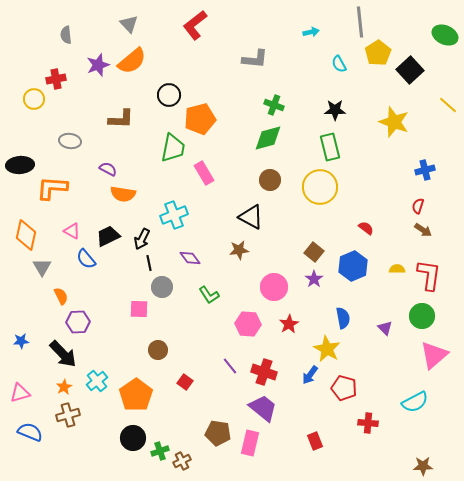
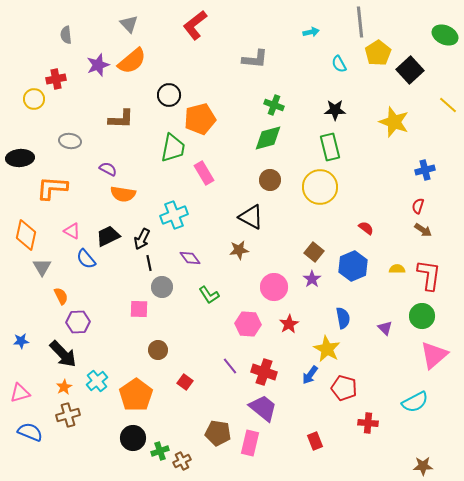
black ellipse at (20, 165): moved 7 px up
purple star at (314, 279): moved 2 px left
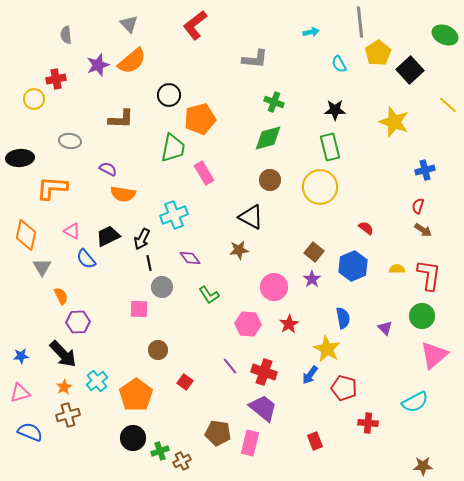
green cross at (274, 105): moved 3 px up
blue star at (21, 341): moved 15 px down
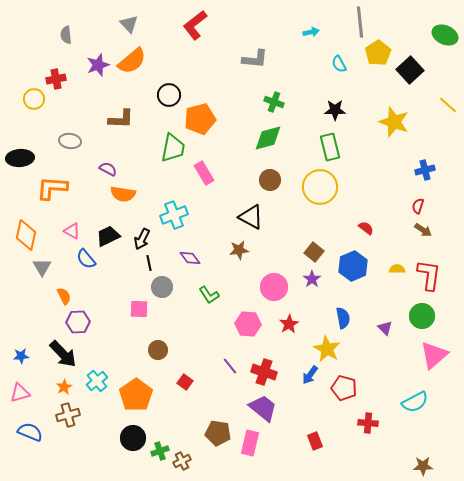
orange semicircle at (61, 296): moved 3 px right
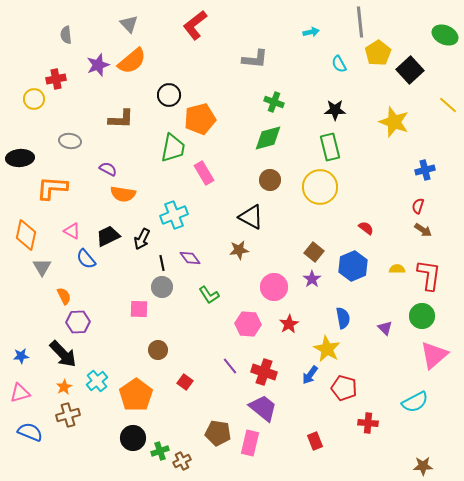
black line at (149, 263): moved 13 px right
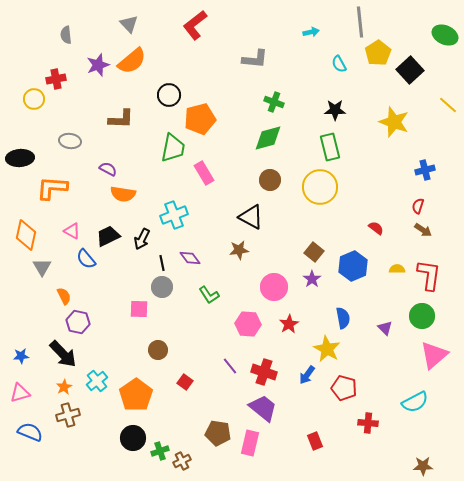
red semicircle at (366, 228): moved 10 px right
purple hexagon at (78, 322): rotated 15 degrees clockwise
blue arrow at (310, 375): moved 3 px left
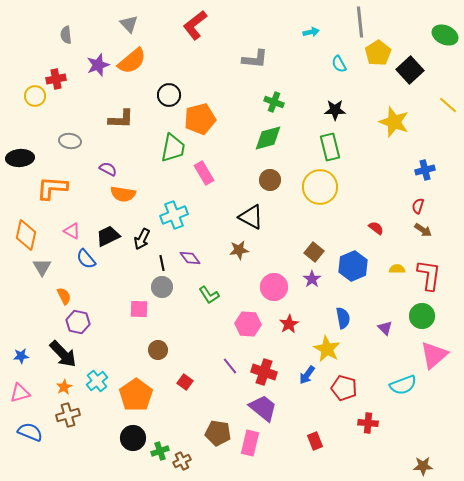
yellow circle at (34, 99): moved 1 px right, 3 px up
cyan semicircle at (415, 402): moved 12 px left, 17 px up; rotated 8 degrees clockwise
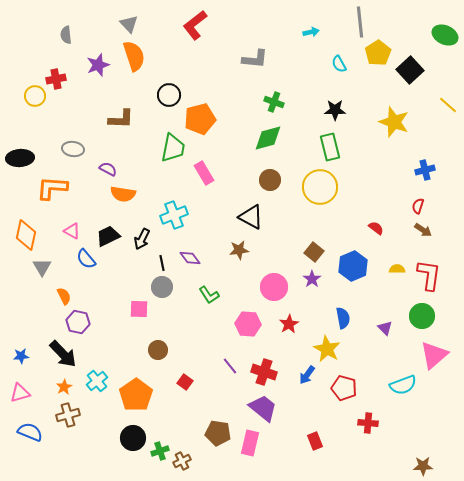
orange semicircle at (132, 61): moved 2 px right, 5 px up; rotated 68 degrees counterclockwise
gray ellipse at (70, 141): moved 3 px right, 8 px down
